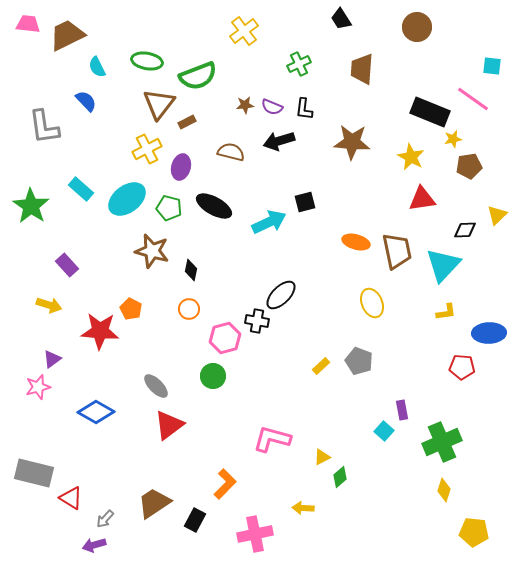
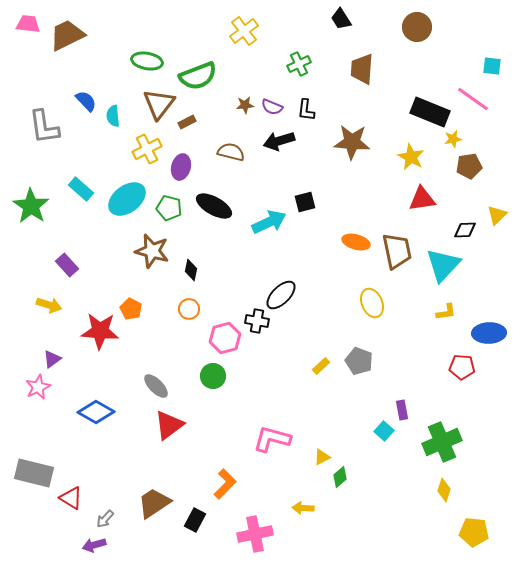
cyan semicircle at (97, 67): moved 16 px right, 49 px down; rotated 20 degrees clockwise
black L-shape at (304, 109): moved 2 px right, 1 px down
pink star at (38, 387): rotated 10 degrees counterclockwise
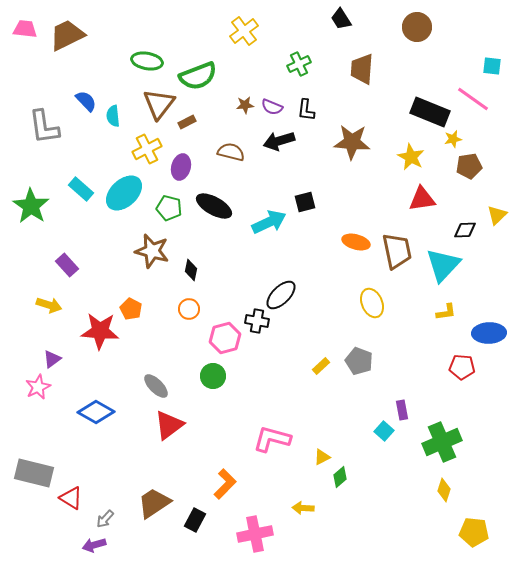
pink trapezoid at (28, 24): moved 3 px left, 5 px down
cyan ellipse at (127, 199): moved 3 px left, 6 px up; rotated 6 degrees counterclockwise
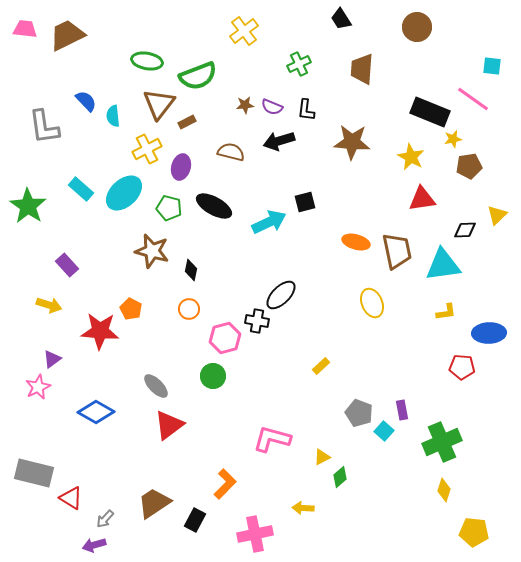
green star at (31, 206): moved 3 px left
cyan triangle at (443, 265): rotated 39 degrees clockwise
gray pentagon at (359, 361): moved 52 px down
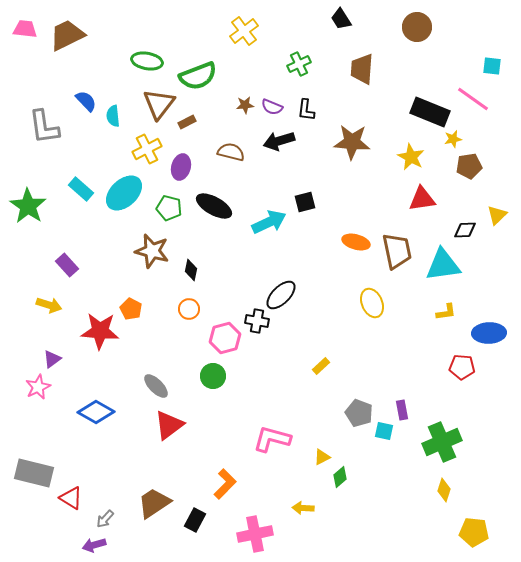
cyan square at (384, 431): rotated 30 degrees counterclockwise
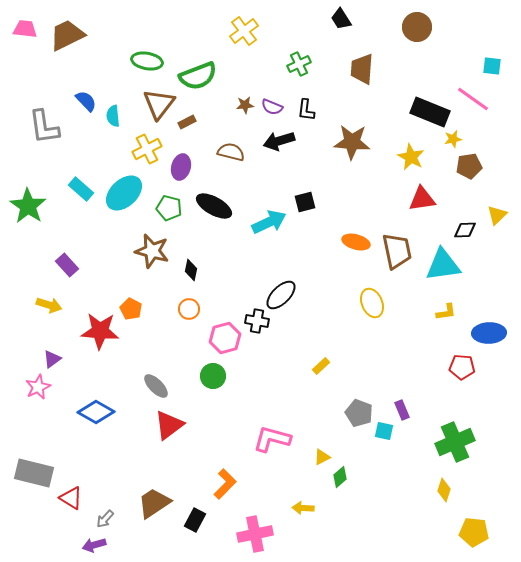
purple rectangle at (402, 410): rotated 12 degrees counterclockwise
green cross at (442, 442): moved 13 px right
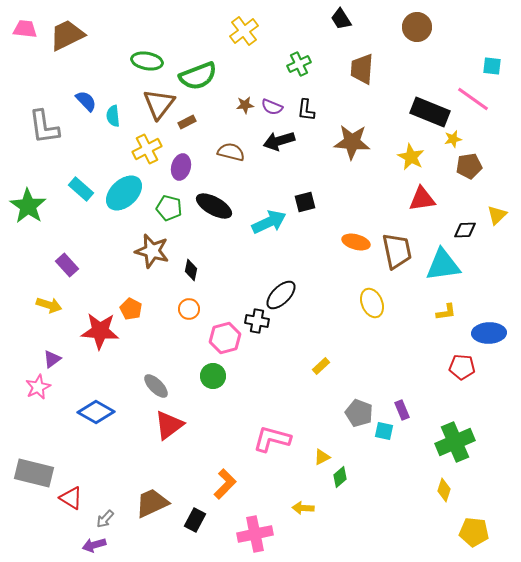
brown trapezoid at (154, 503): moved 2 px left; rotated 9 degrees clockwise
